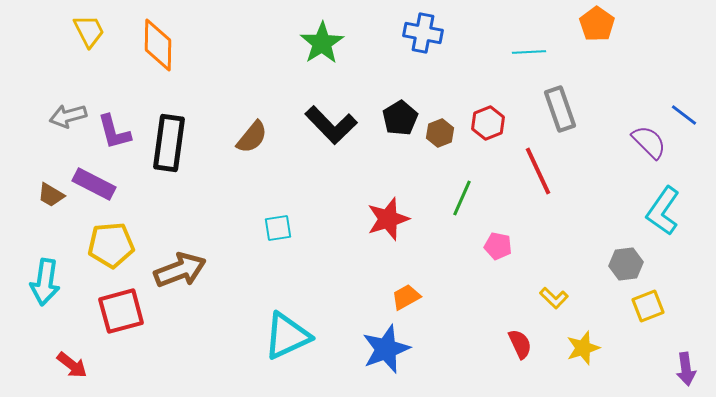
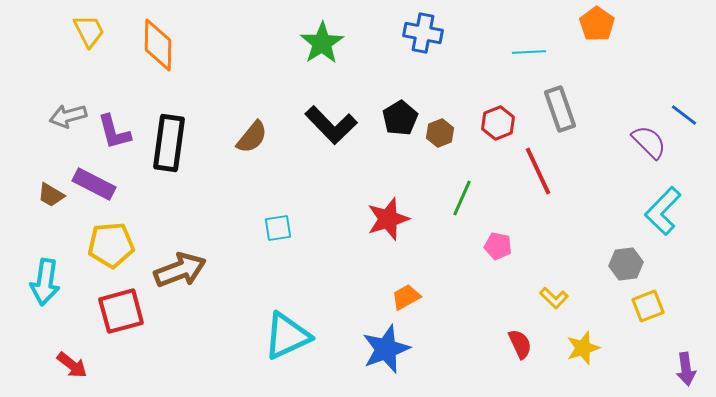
red hexagon: moved 10 px right
cyan L-shape: rotated 9 degrees clockwise
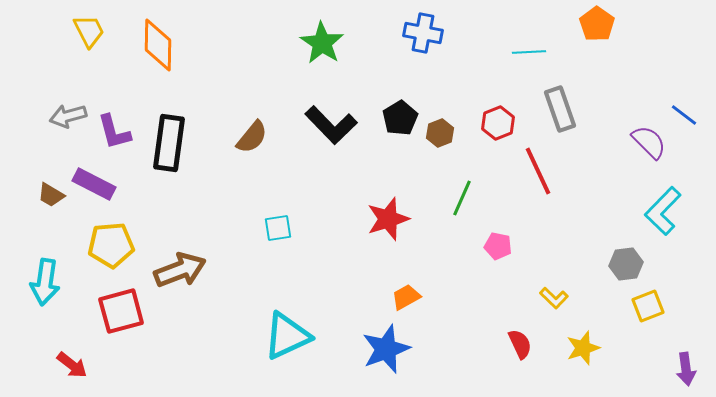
green star: rotated 6 degrees counterclockwise
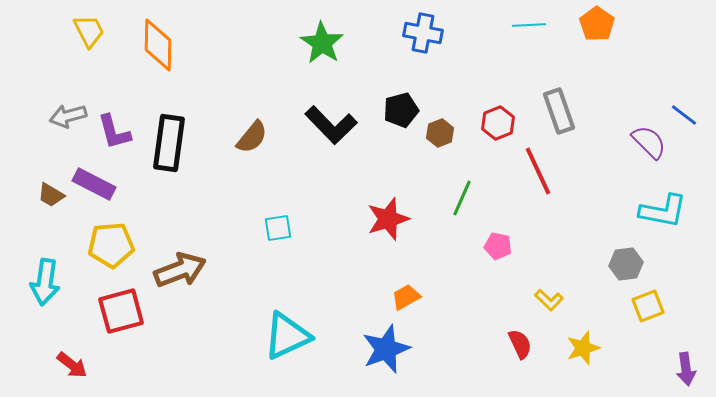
cyan line: moved 27 px up
gray rectangle: moved 1 px left, 2 px down
black pentagon: moved 1 px right, 8 px up; rotated 16 degrees clockwise
cyan L-shape: rotated 123 degrees counterclockwise
yellow L-shape: moved 5 px left, 2 px down
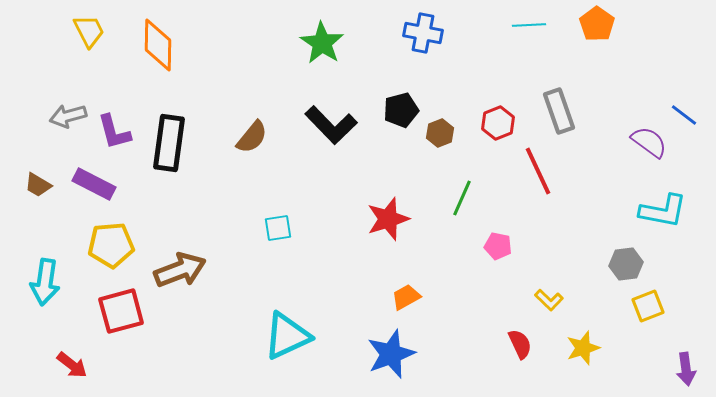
purple semicircle: rotated 9 degrees counterclockwise
brown trapezoid: moved 13 px left, 10 px up
blue star: moved 5 px right, 5 px down
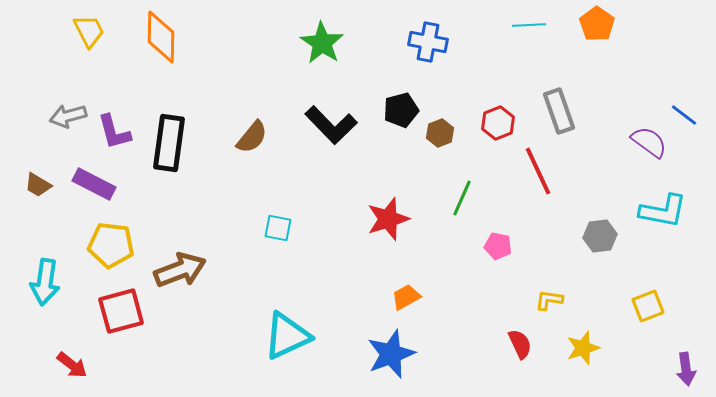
blue cross: moved 5 px right, 9 px down
orange diamond: moved 3 px right, 8 px up
cyan square: rotated 20 degrees clockwise
yellow pentagon: rotated 12 degrees clockwise
gray hexagon: moved 26 px left, 28 px up
yellow L-shape: rotated 144 degrees clockwise
